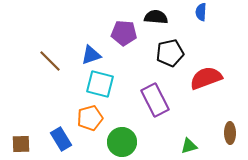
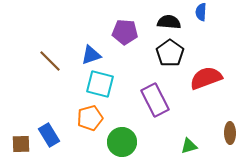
black semicircle: moved 13 px right, 5 px down
purple pentagon: moved 1 px right, 1 px up
black pentagon: rotated 24 degrees counterclockwise
blue rectangle: moved 12 px left, 4 px up
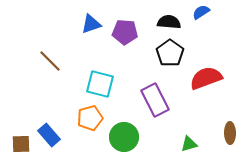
blue semicircle: rotated 54 degrees clockwise
blue triangle: moved 31 px up
blue rectangle: rotated 10 degrees counterclockwise
green circle: moved 2 px right, 5 px up
green triangle: moved 2 px up
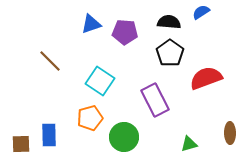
cyan square: moved 3 px up; rotated 20 degrees clockwise
blue rectangle: rotated 40 degrees clockwise
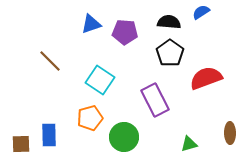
cyan square: moved 1 px up
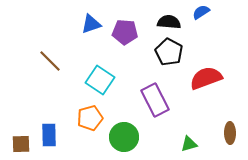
black pentagon: moved 1 px left, 1 px up; rotated 8 degrees counterclockwise
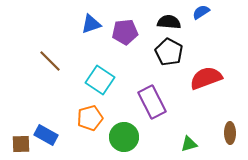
purple pentagon: rotated 10 degrees counterclockwise
purple rectangle: moved 3 px left, 2 px down
blue rectangle: moved 3 px left; rotated 60 degrees counterclockwise
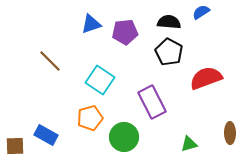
brown square: moved 6 px left, 2 px down
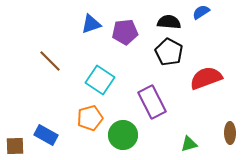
green circle: moved 1 px left, 2 px up
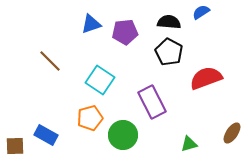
brown ellipse: moved 2 px right; rotated 35 degrees clockwise
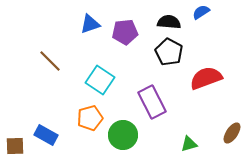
blue triangle: moved 1 px left
